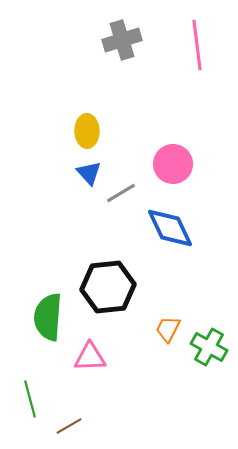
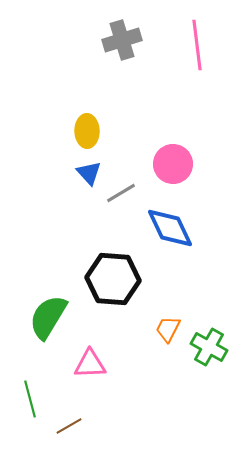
black hexagon: moved 5 px right, 8 px up; rotated 10 degrees clockwise
green semicircle: rotated 27 degrees clockwise
pink triangle: moved 7 px down
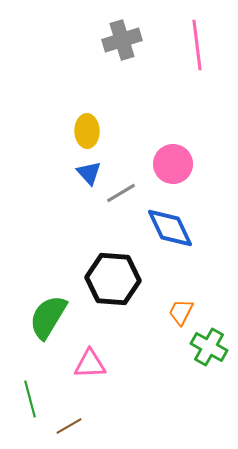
orange trapezoid: moved 13 px right, 17 px up
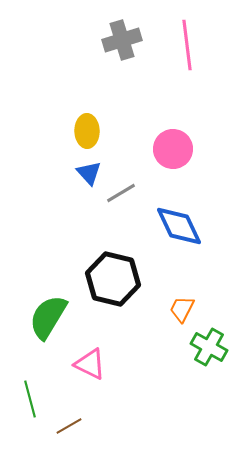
pink line: moved 10 px left
pink circle: moved 15 px up
blue diamond: moved 9 px right, 2 px up
black hexagon: rotated 10 degrees clockwise
orange trapezoid: moved 1 px right, 3 px up
pink triangle: rotated 28 degrees clockwise
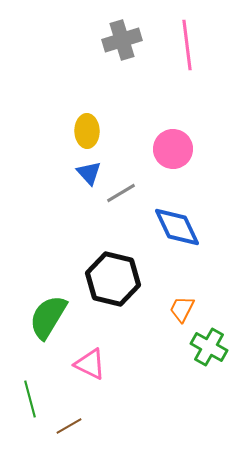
blue diamond: moved 2 px left, 1 px down
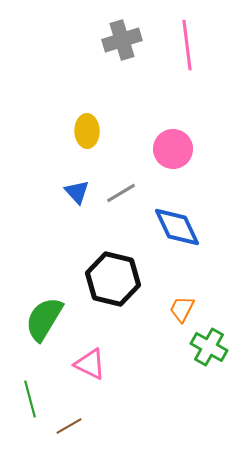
blue triangle: moved 12 px left, 19 px down
green semicircle: moved 4 px left, 2 px down
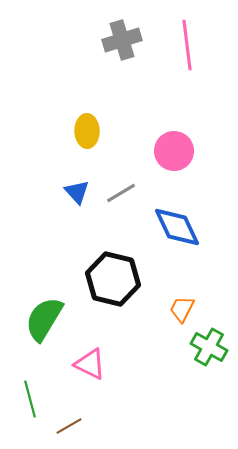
pink circle: moved 1 px right, 2 px down
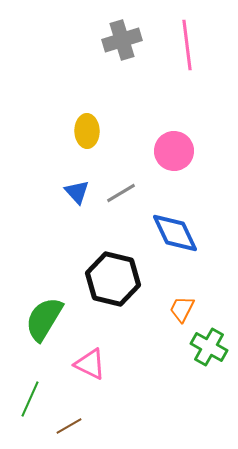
blue diamond: moved 2 px left, 6 px down
green line: rotated 39 degrees clockwise
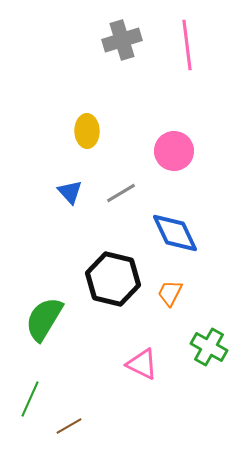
blue triangle: moved 7 px left
orange trapezoid: moved 12 px left, 16 px up
pink triangle: moved 52 px right
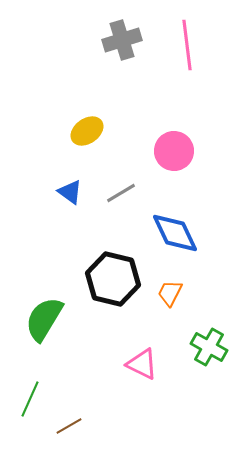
yellow ellipse: rotated 56 degrees clockwise
blue triangle: rotated 12 degrees counterclockwise
